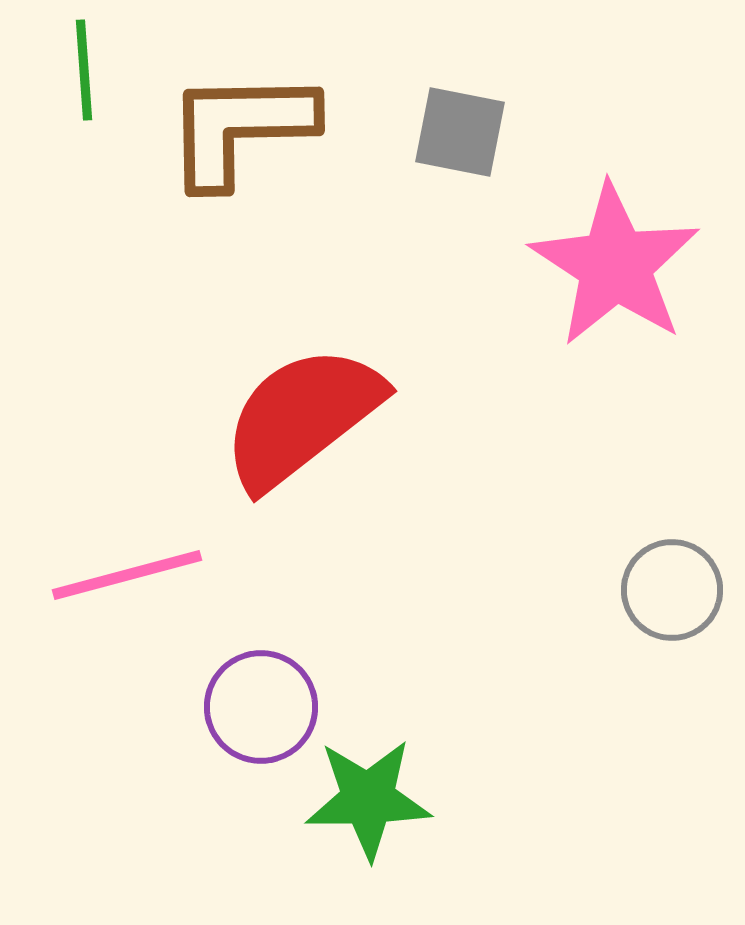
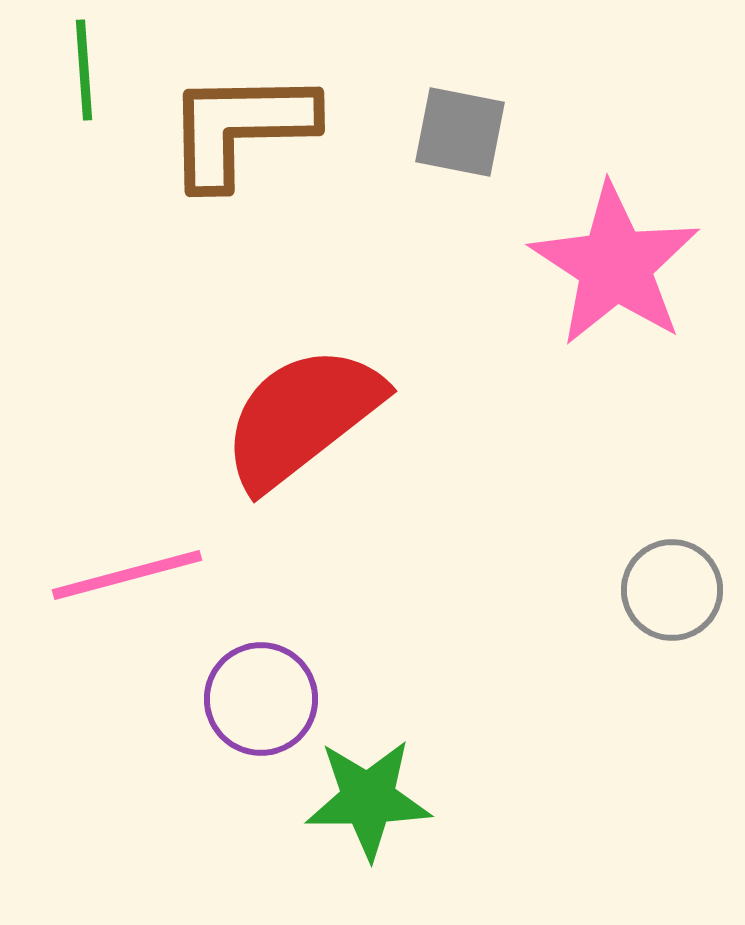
purple circle: moved 8 px up
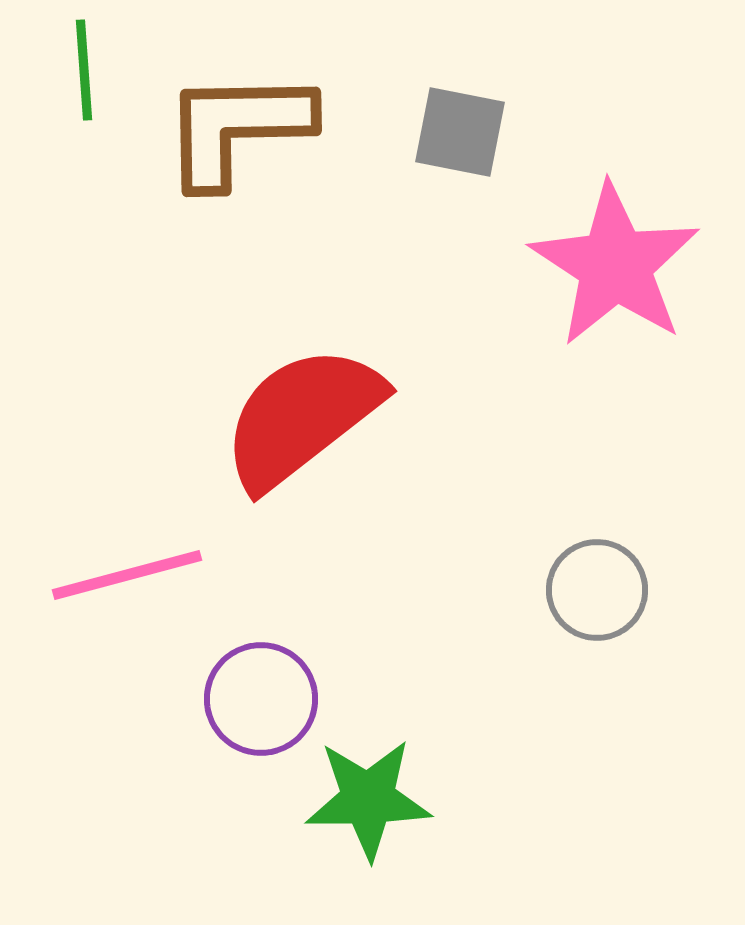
brown L-shape: moved 3 px left
gray circle: moved 75 px left
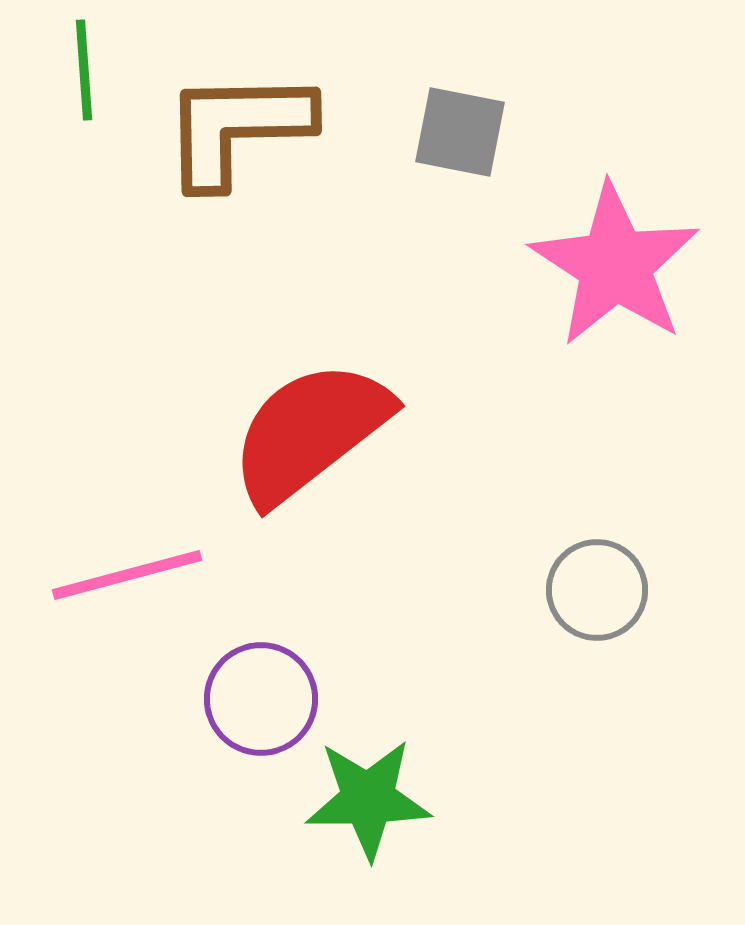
red semicircle: moved 8 px right, 15 px down
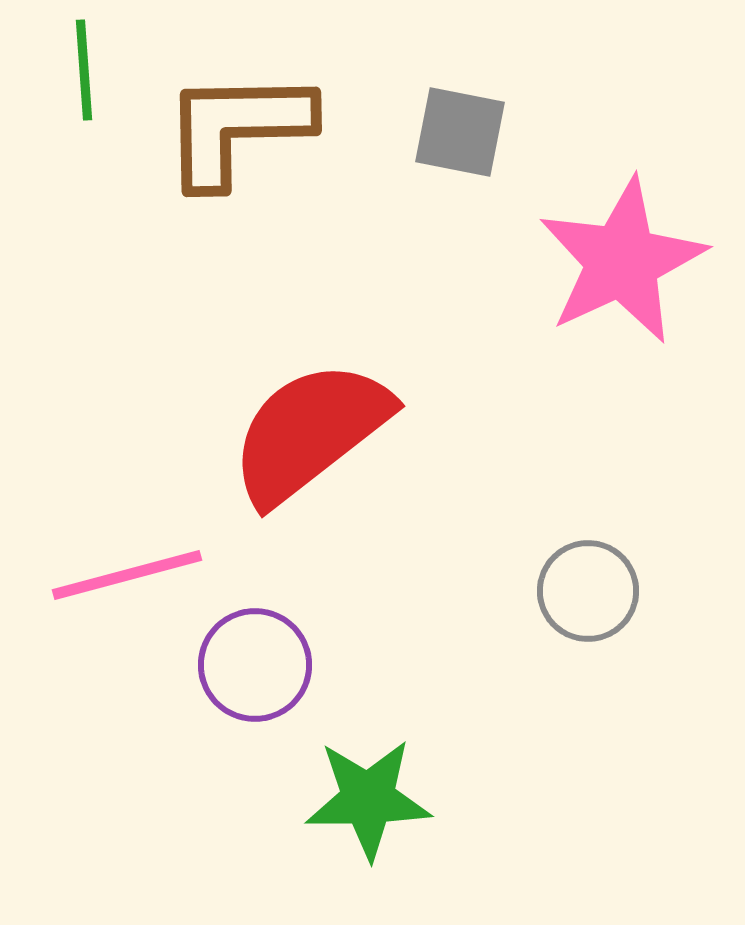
pink star: moved 7 px right, 4 px up; rotated 14 degrees clockwise
gray circle: moved 9 px left, 1 px down
purple circle: moved 6 px left, 34 px up
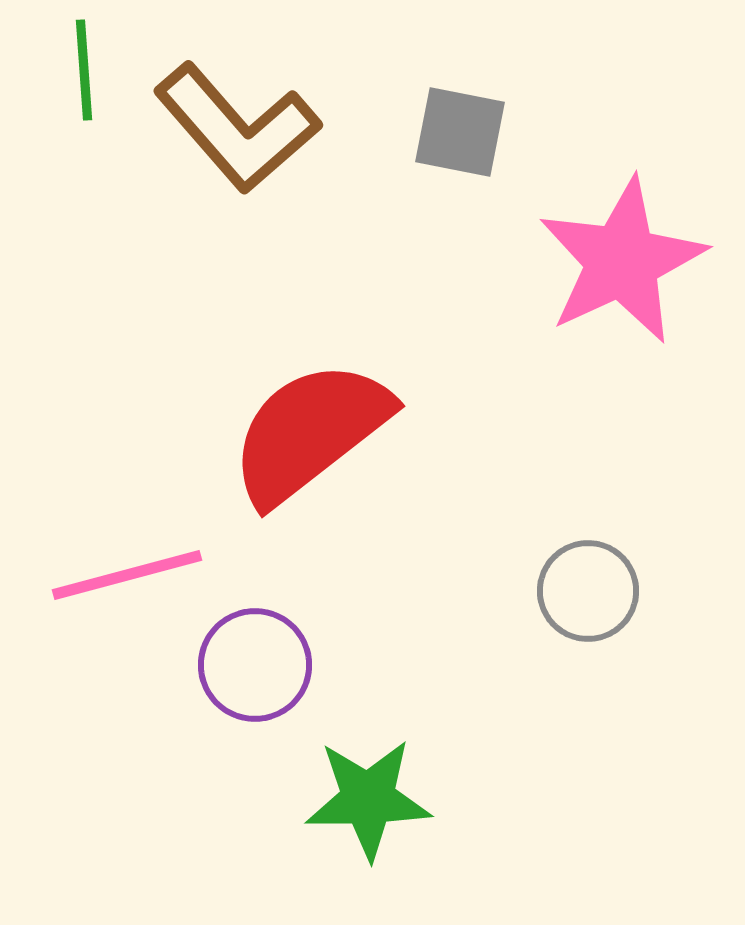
brown L-shape: rotated 130 degrees counterclockwise
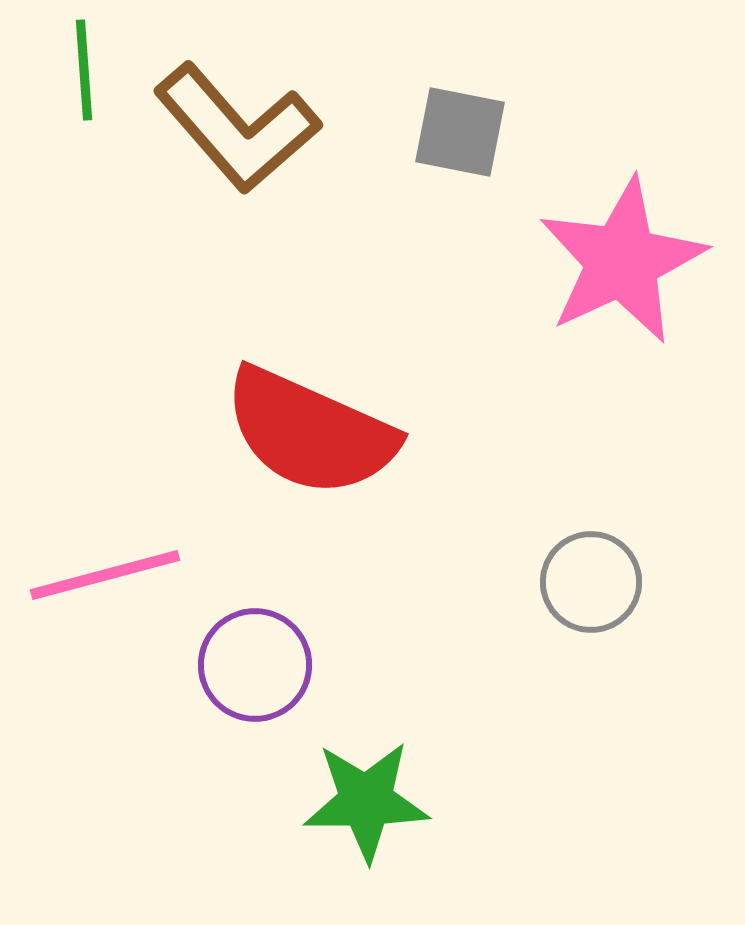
red semicircle: rotated 118 degrees counterclockwise
pink line: moved 22 px left
gray circle: moved 3 px right, 9 px up
green star: moved 2 px left, 2 px down
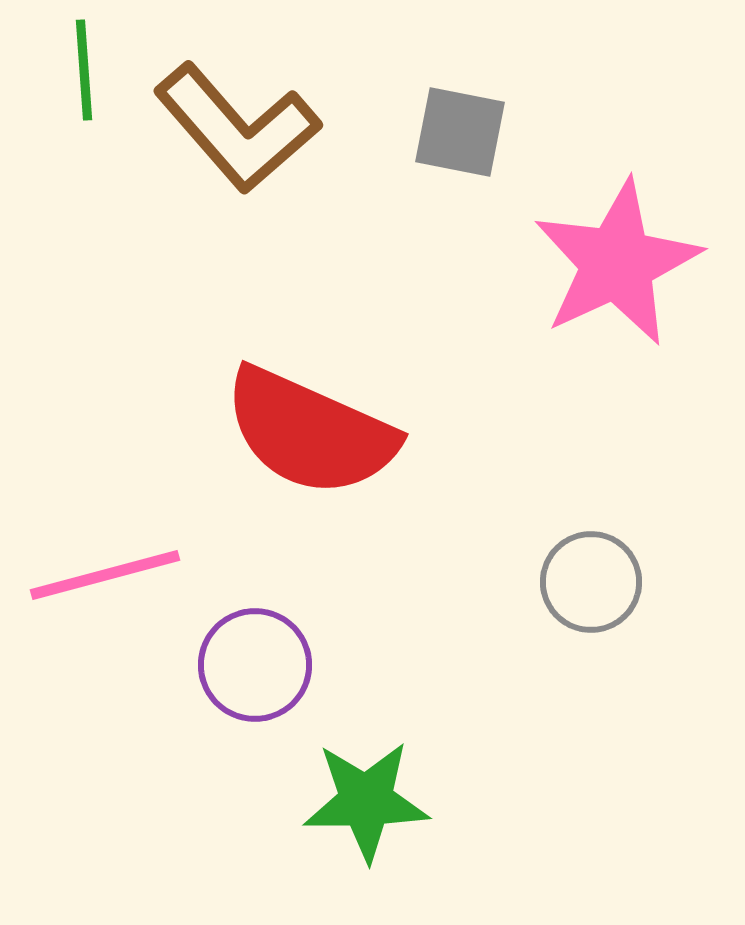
pink star: moved 5 px left, 2 px down
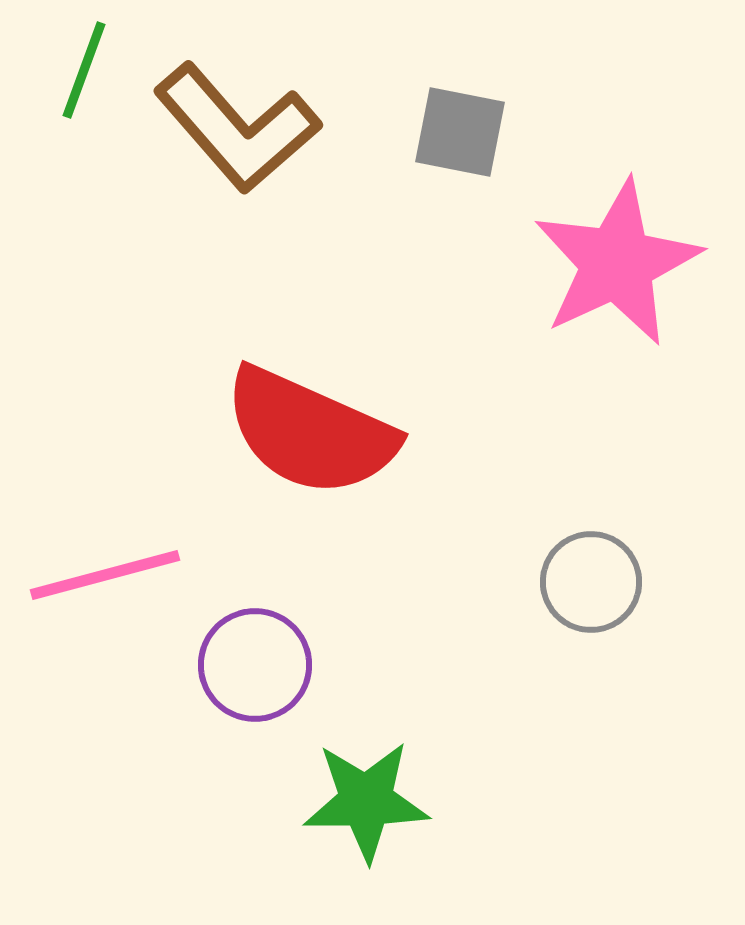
green line: rotated 24 degrees clockwise
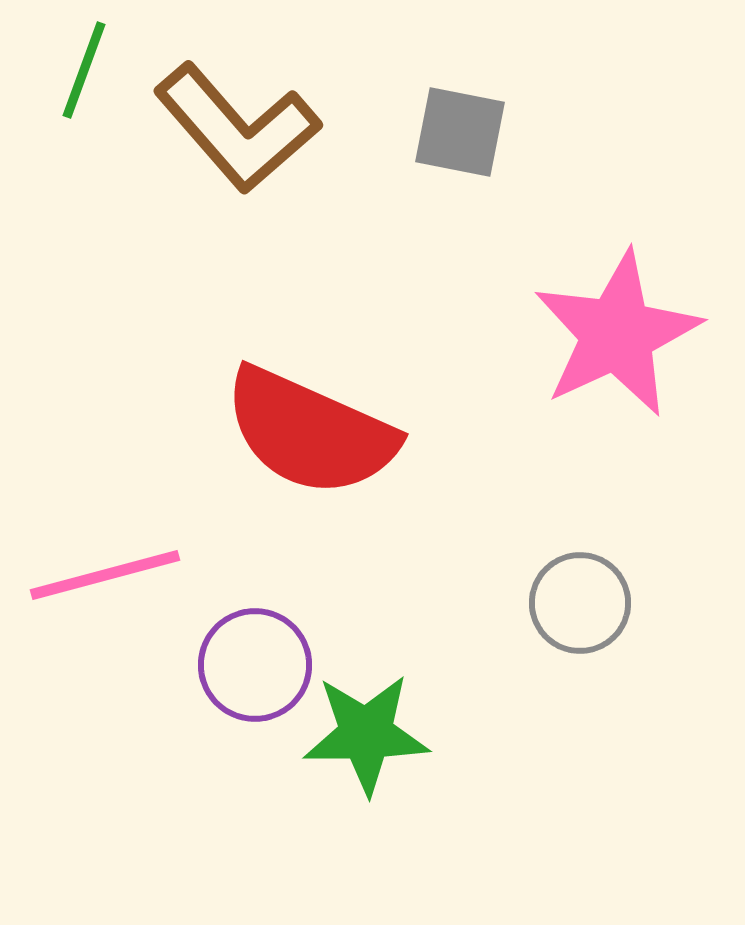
pink star: moved 71 px down
gray circle: moved 11 px left, 21 px down
green star: moved 67 px up
